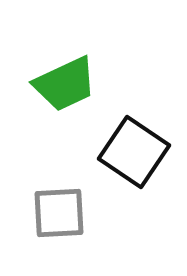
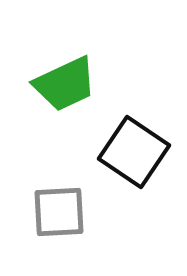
gray square: moved 1 px up
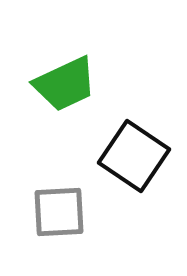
black square: moved 4 px down
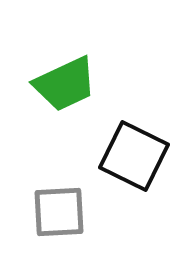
black square: rotated 8 degrees counterclockwise
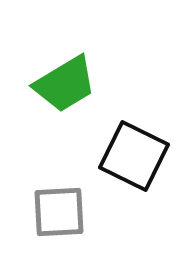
green trapezoid: rotated 6 degrees counterclockwise
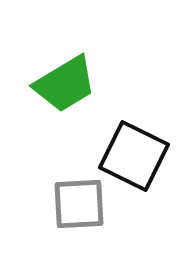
gray square: moved 20 px right, 8 px up
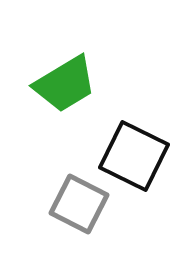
gray square: rotated 30 degrees clockwise
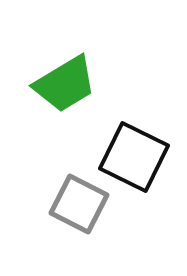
black square: moved 1 px down
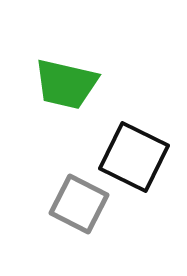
green trapezoid: moved 1 px right; rotated 44 degrees clockwise
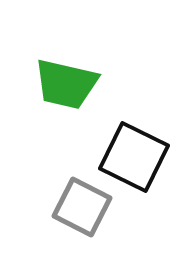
gray square: moved 3 px right, 3 px down
